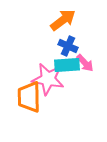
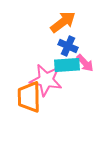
orange arrow: moved 2 px down
pink star: moved 2 px left, 1 px down
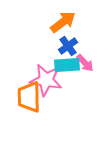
blue cross: rotated 30 degrees clockwise
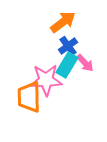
cyan rectangle: rotated 55 degrees counterclockwise
pink star: rotated 12 degrees counterclockwise
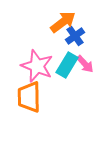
blue cross: moved 7 px right, 10 px up
pink arrow: moved 1 px down
pink star: moved 9 px left, 14 px up; rotated 24 degrees clockwise
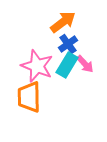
blue cross: moved 7 px left, 8 px down
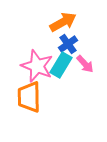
orange arrow: rotated 8 degrees clockwise
cyan rectangle: moved 6 px left
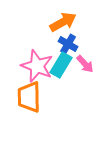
blue cross: rotated 24 degrees counterclockwise
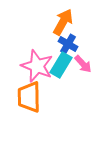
orange arrow: rotated 32 degrees counterclockwise
pink arrow: moved 2 px left
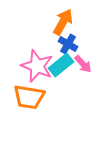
cyan rectangle: rotated 20 degrees clockwise
orange trapezoid: rotated 80 degrees counterclockwise
